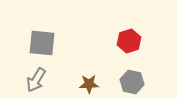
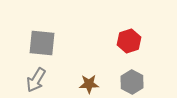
gray hexagon: rotated 15 degrees clockwise
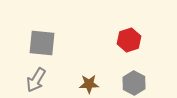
red hexagon: moved 1 px up
gray hexagon: moved 2 px right, 1 px down
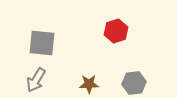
red hexagon: moved 13 px left, 9 px up
gray hexagon: rotated 25 degrees clockwise
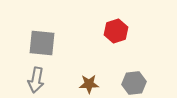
gray arrow: rotated 20 degrees counterclockwise
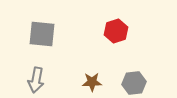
gray square: moved 9 px up
brown star: moved 3 px right, 2 px up
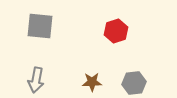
gray square: moved 2 px left, 8 px up
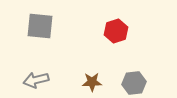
gray arrow: rotated 65 degrees clockwise
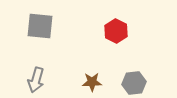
red hexagon: rotated 15 degrees counterclockwise
gray arrow: rotated 60 degrees counterclockwise
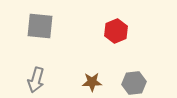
red hexagon: rotated 10 degrees clockwise
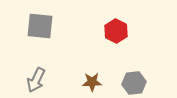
red hexagon: rotated 10 degrees counterclockwise
gray arrow: rotated 10 degrees clockwise
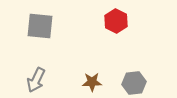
red hexagon: moved 10 px up
